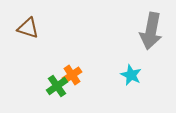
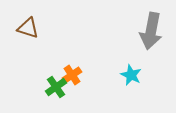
green cross: moved 1 px left, 1 px down
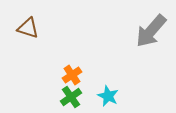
gray arrow: rotated 30 degrees clockwise
cyan star: moved 23 px left, 21 px down
green cross: moved 15 px right, 10 px down
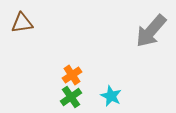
brown triangle: moved 6 px left, 5 px up; rotated 25 degrees counterclockwise
cyan star: moved 3 px right
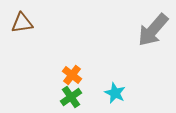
gray arrow: moved 2 px right, 1 px up
orange cross: rotated 18 degrees counterclockwise
cyan star: moved 4 px right, 3 px up
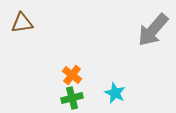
green cross: moved 1 px right, 1 px down; rotated 20 degrees clockwise
